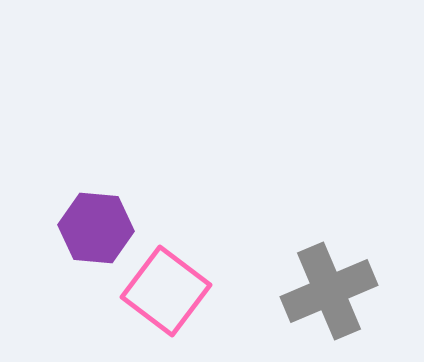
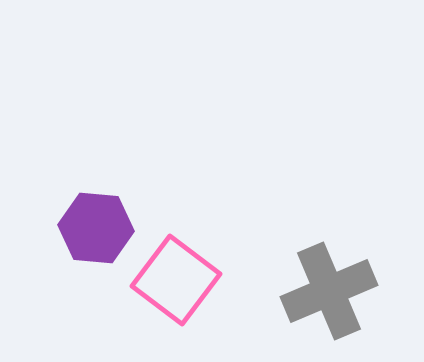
pink square: moved 10 px right, 11 px up
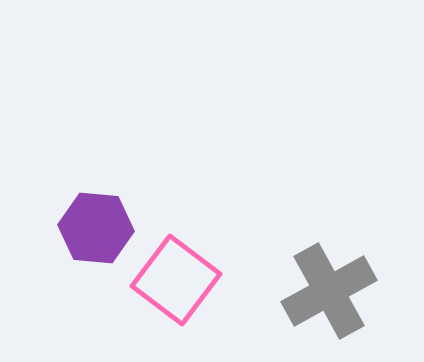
gray cross: rotated 6 degrees counterclockwise
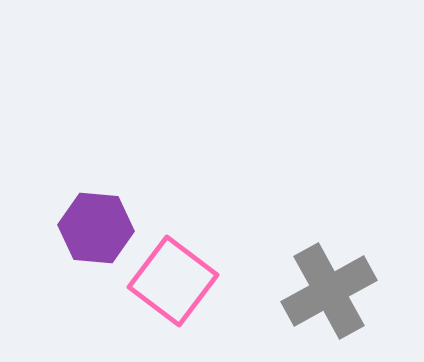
pink square: moved 3 px left, 1 px down
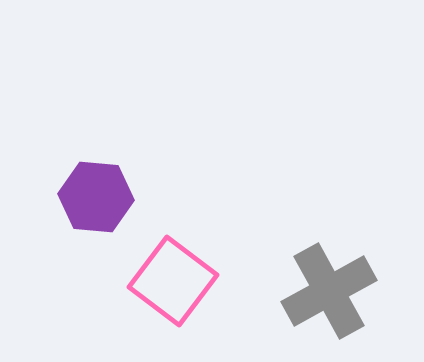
purple hexagon: moved 31 px up
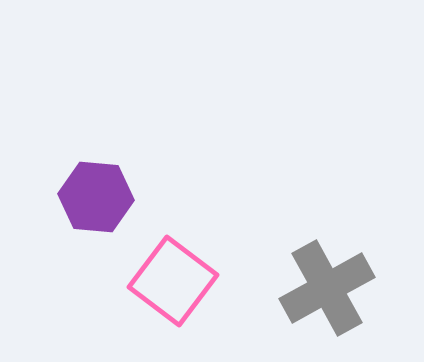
gray cross: moved 2 px left, 3 px up
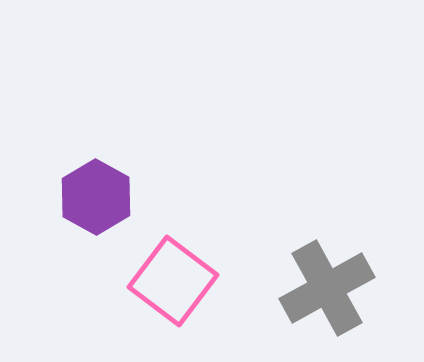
purple hexagon: rotated 24 degrees clockwise
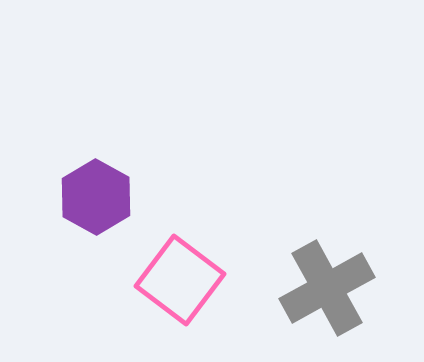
pink square: moved 7 px right, 1 px up
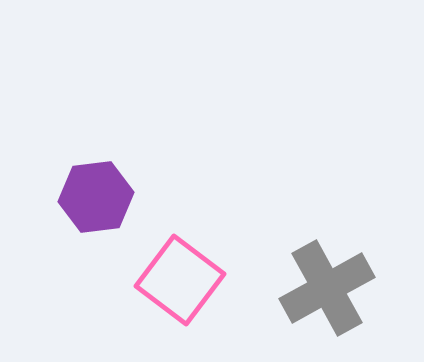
purple hexagon: rotated 24 degrees clockwise
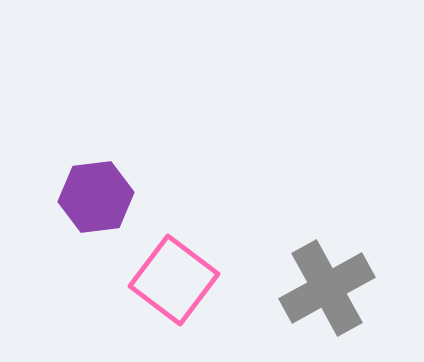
pink square: moved 6 px left
